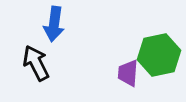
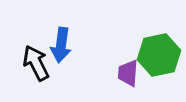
blue arrow: moved 7 px right, 21 px down
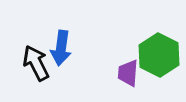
blue arrow: moved 3 px down
green hexagon: rotated 21 degrees counterclockwise
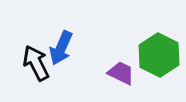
blue arrow: rotated 16 degrees clockwise
purple trapezoid: moved 7 px left; rotated 112 degrees clockwise
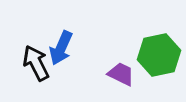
green hexagon: rotated 21 degrees clockwise
purple trapezoid: moved 1 px down
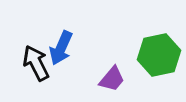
purple trapezoid: moved 9 px left, 5 px down; rotated 104 degrees clockwise
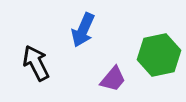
blue arrow: moved 22 px right, 18 px up
purple trapezoid: moved 1 px right
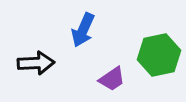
black arrow: rotated 114 degrees clockwise
purple trapezoid: moved 1 px left; rotated 16 degrees clockwise
